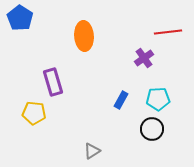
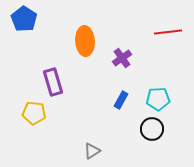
blue pentagon: moved 4 px right, 1 px down
orange ellipse: moved 1 px right, 5 px down
purple cross: moved 22 px left
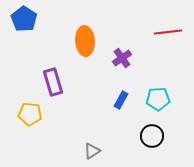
yellow pentagon: moved 4 px left, 1 px down
black circle: moved 7 px down
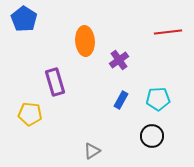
purple cross: moved 3 px left, 2 px down
purple rectangle: moved 2 px right
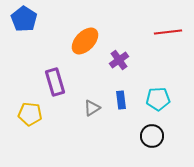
orange ellipse: rotated 48 degrees clockwise
blue rectangle: rotated 36 degrees counterclockwise
gray triangle: moved 43 px up
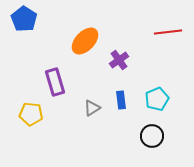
cyan pentagon: moved 1 px left; rotated 20 degrees counterclockwise
yellow pentagon: moved 1 px right
